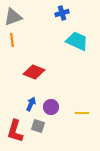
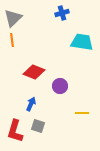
gray triangle: moved 1 px down; rotated 24 degrees counterclockwise
cyan trapezoid: moved 5 px right, 1 px down; rotated 15 degrees counterclockwise
purple circle: moved 9 px right, 21 px up
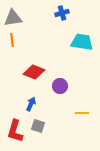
gray triangle: rotated 36 degrees clockwise
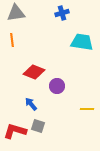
gray triangle: moved 3 px right, 5 px up
purple circle: moved 3 px left
blue arrow: rotated 64 degrees counterclockwise
yellow line: moved 5 px right, 4 px up
red L-shape: rotated 90 degrees clockwise
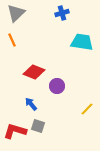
gray triangle: rotated 36 degrees counterclockwise
orange line: rotated 16 degrees counterclockwise
yellow line: rotated 48 degrees counterclockwise
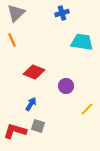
purple circle: moved 9 px right
blue arrow: rotated 72 degrees clockwise
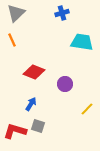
purple circle: moved 1 px left, 2 px up
